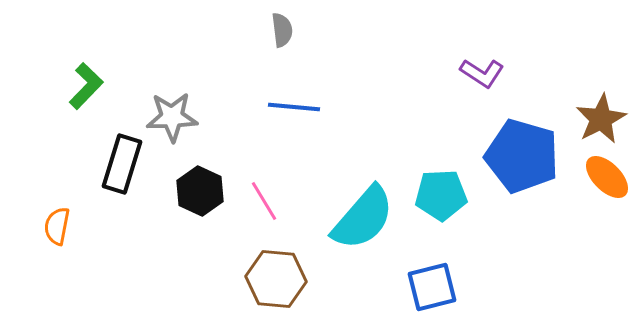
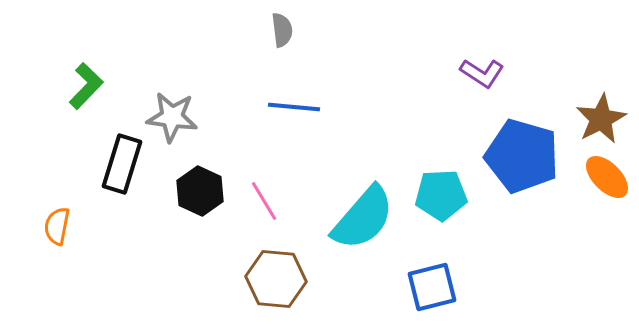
gray star: rotated 9 degrees clockwise
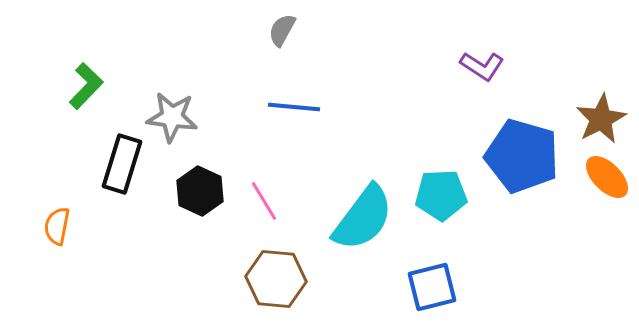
gray semicircle: rotated 144 degrees counterclockwise
purple L-shape: moved 7 px up
cyan semicircle: rotated 4 degrees counterclockwise
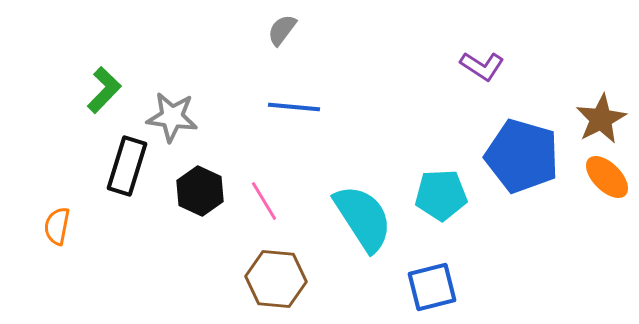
gray semicircle: rotated 8 degrees clockwise
green L-shape: moved 18 px right, 4 px down
black rectangle: moved 5 px right, 2 px down
cyan semicircle: rotated 70 degrees counterclockwise
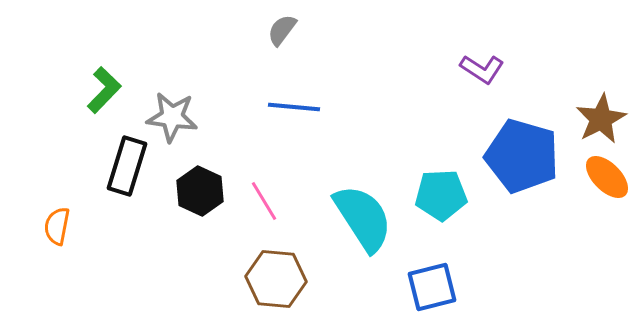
purple L-shape: moved 3 px down
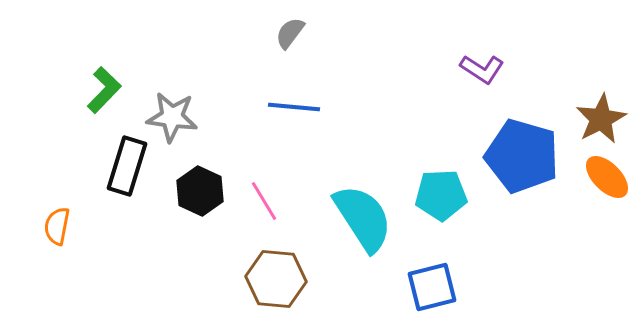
gray semicircle: moved 8 px right, 3 px down
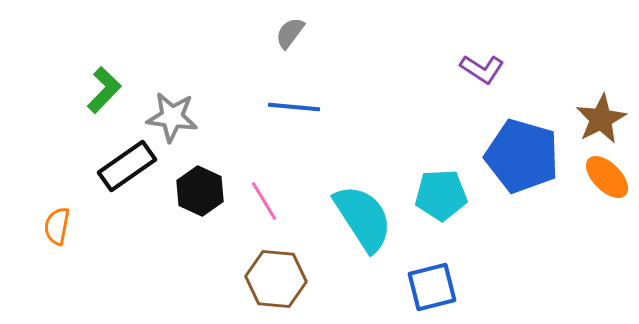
black rectangle: rotated 38 degrees clockwise
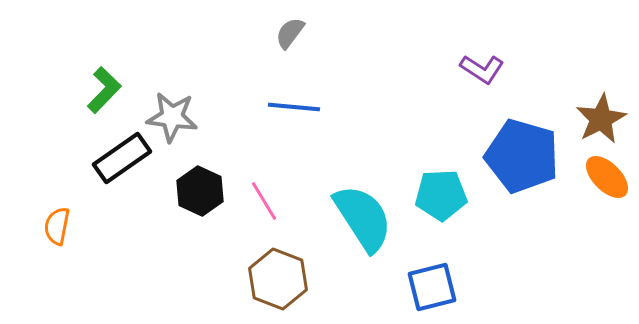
black rectangle: moved 5 px left, 8 px up
brown hexagon: moved 2 px right; rotated 16 degrees clockwise
